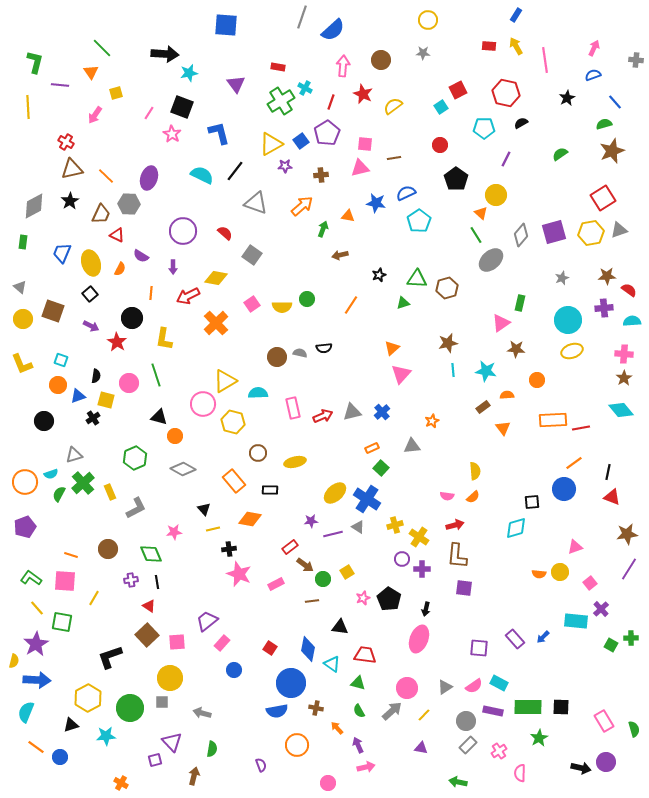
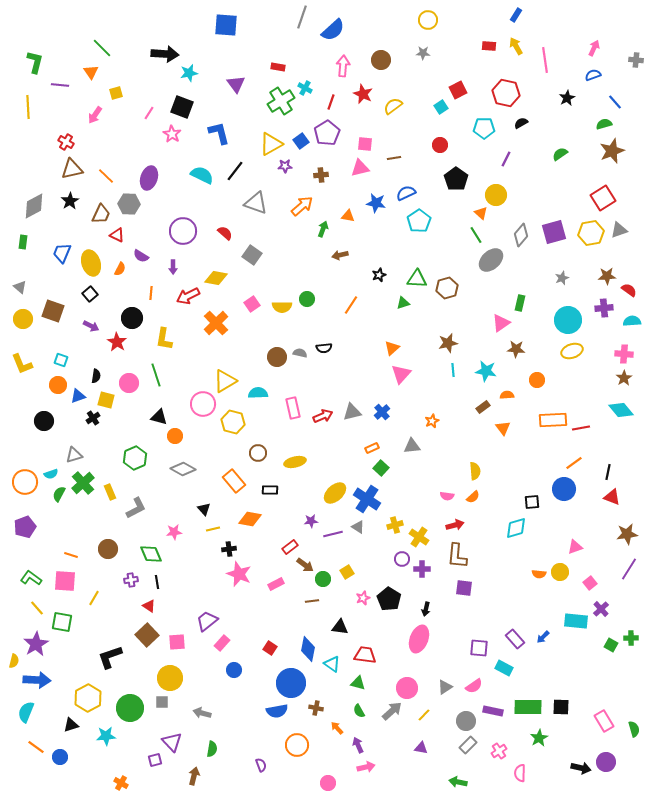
cyan rectangle at (499, 683): moved 5 px right, 15 px up
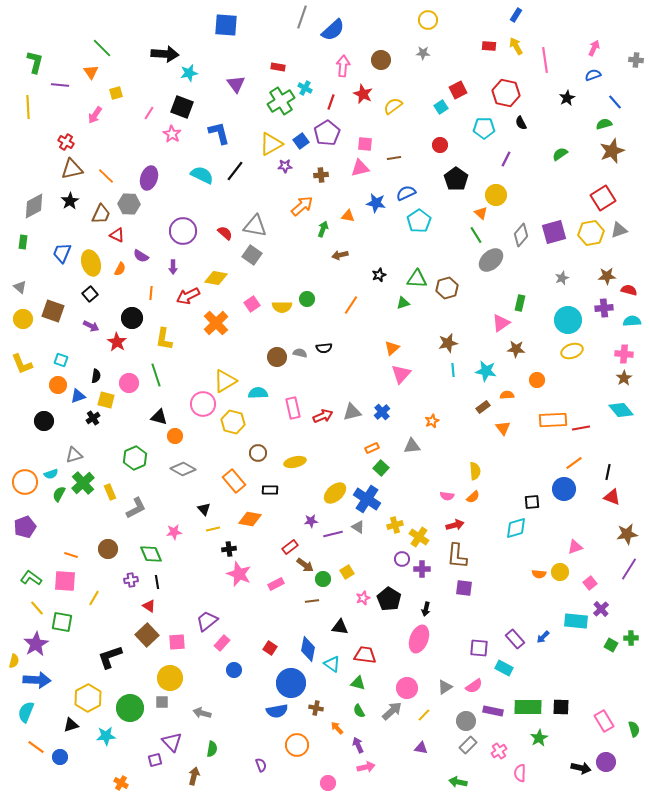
black semicircle at (521, 123): rotated 88 degrees counterclockwise
gray triangle at (256, 203): moved 1 px left, 23 px down; rotated 10 degrees counterclockwise
red semicircle at (629, 290): rotated 21 degrees counterclockwise
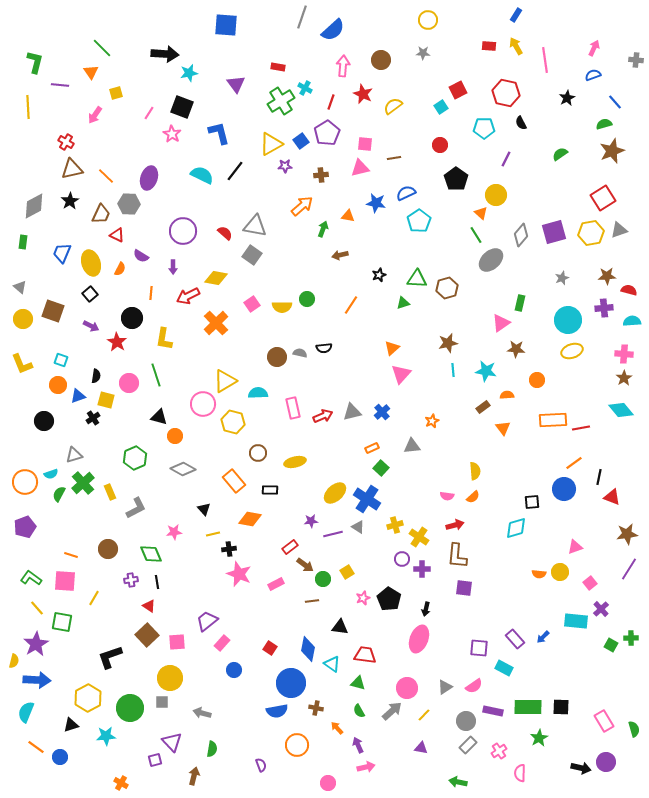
black line at (608, 472): moved 9 px left, 5 px down
yellow line at (213, 529): moved 5 px down
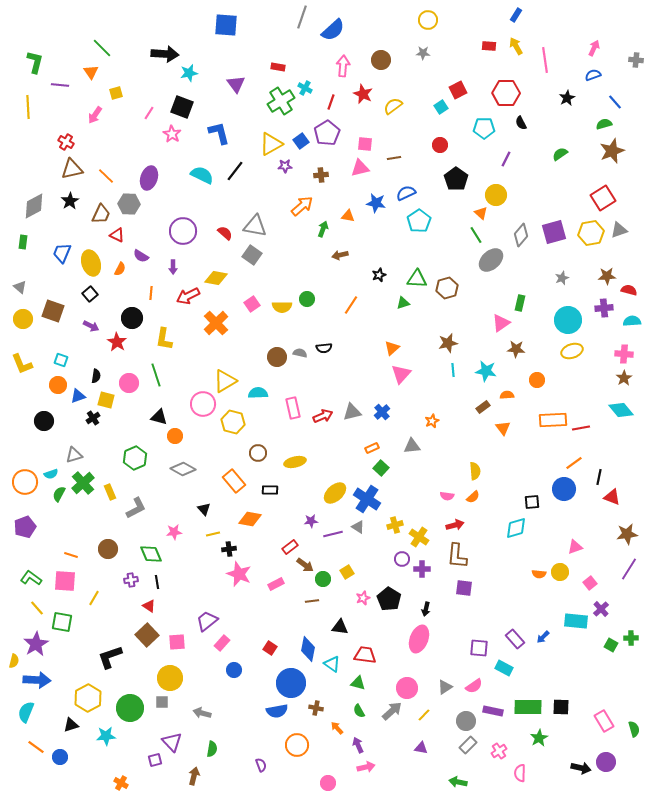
red hexagon at (506, 93): rotated 12 degrees counterclockwise
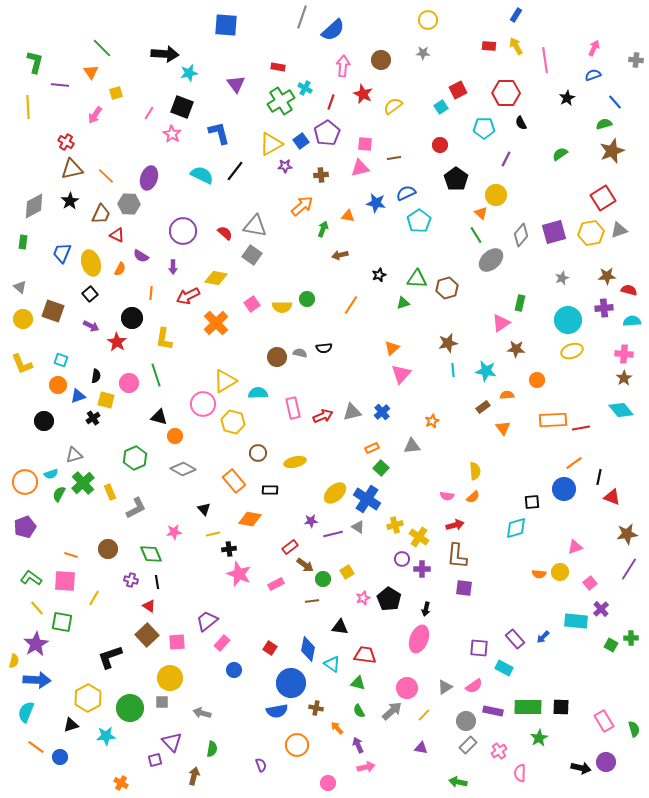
purple cross at (131, 580): rotated 24 degrees clockwise
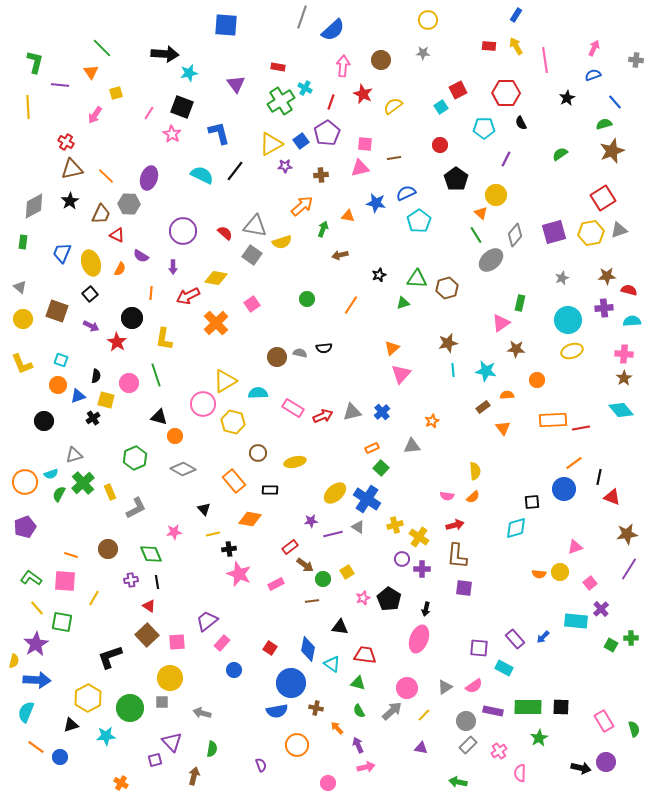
gray diamond at (521, 235): moved 6 px left
yellow semicircle at (282, 307): moved 65 px up; rotated 18 degrees counterclockwise
brown square at (53, 311): moved 4 px right
pink rectangle at (293, 408): rotated 45 degrees counterclockwise
purple cross at (131, 580): rotated 24 degrees counterclockwise
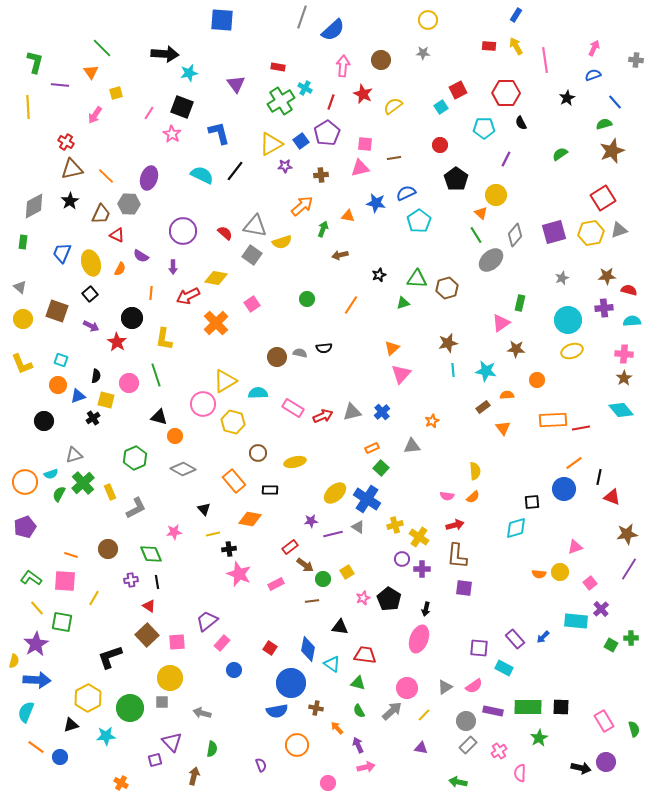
blue square at (226, 25): moved 4 px left, 5 px up
